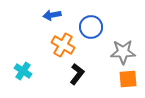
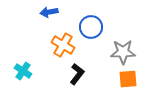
blue arrow: moved 3 px left, 3 px up
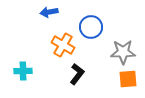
cyan cross: rotated 36 degrees counterclockwise
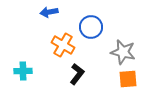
gray star: rotated 15 degrees clockwise
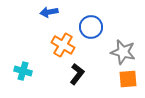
cyan cross: rotated 18 degrees clockwise
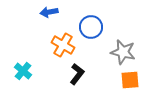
cyan cross: rotated 24 degrees clockwise
orange square: moved 2 px right, 1 px down
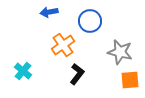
blue circle: moved 1 px left, 6 px up
orange cross: rotated 25 degrees clockwise
gray star: moved 3 px left
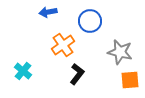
blue arrow: moved 1 px left
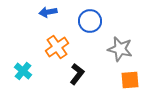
orange cross: moved 6 px left, 2 px down
gray star: moved 3 px up
